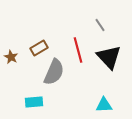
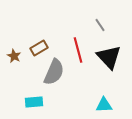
brown star: moved 3 px right, 1 px up
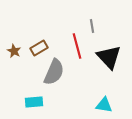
gray line: moved 8 px left, 1 px down; rotated 24 degrees clockwise
red line: moved 1 px left, 4 px up
brown star: moved 5 px up
cyan triangle: rotated 12 degrees clockwise
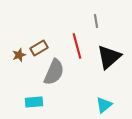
gray line: moved 4 px right, 5 px up
brown star: moved 5 px right, 4 px down; rotated 24 degrees clockwise
black triangle: rotated 32 degrees clockwise
cyan triangle: rotated 48 degrees counterclockwise
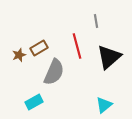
cyan rectangle: rotated 24 degrees counterclockwise
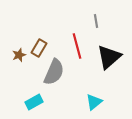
brown rectangle: rotated 30 degrees counterclockwise
cyan triangle: moved 10 px left, 3 px up
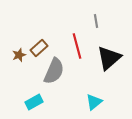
brown rectangle: rotated 18 degrees clockwise
black triangle: moved 1 px down
gray semicircle: moved 1 px up
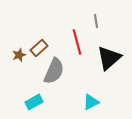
red line: moved 4 px up
cyan triangle: moved 3 px left; rotated 12 degrees clockwise
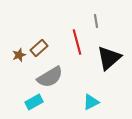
gray semicircle: moved 4 px left, 6 px down; rotated 36 degrees clockwise
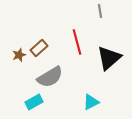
gray line: moved 4 px right, 10 px up
